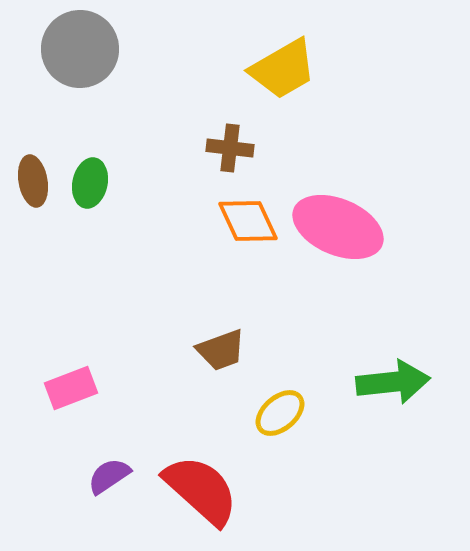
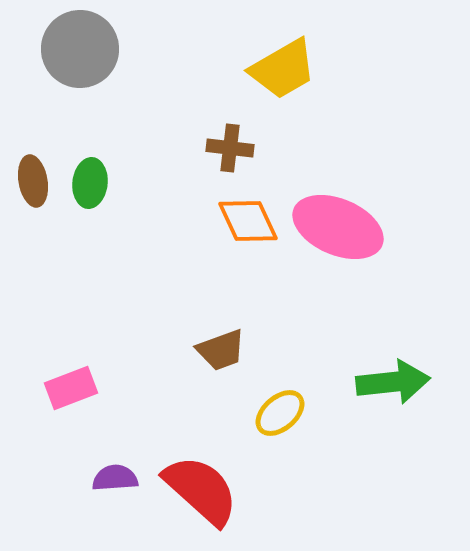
green ellipse: rotated 6 degrees counterclockwise
purple semicircle: moved 6 px right, 2 px down; rotated 30 degrees clockwise
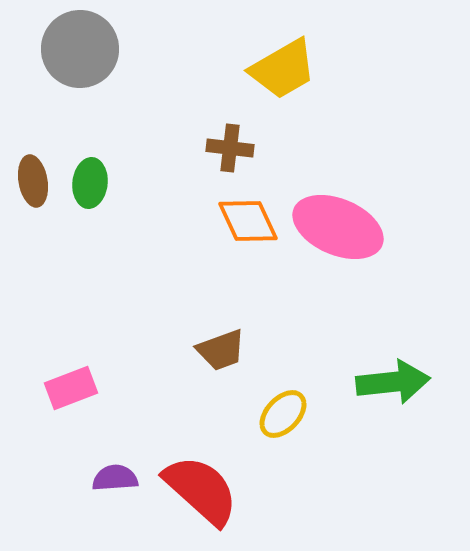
yellow ellipse: moved 3 px right, 1 px down; rotated 6 degrees counterclockwise
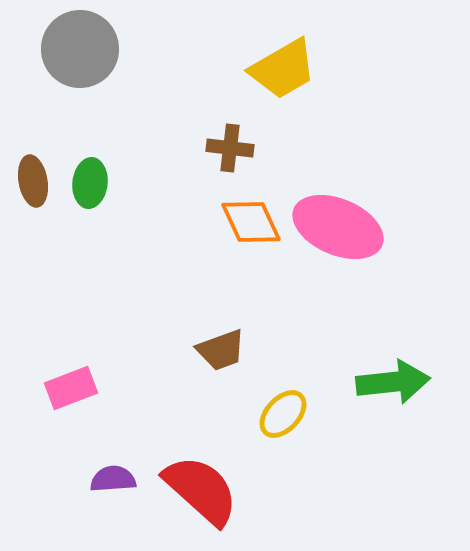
orange diamond: moved 3 px right, 1 px down
purple semicircle: moved 2 px left, 1 px down
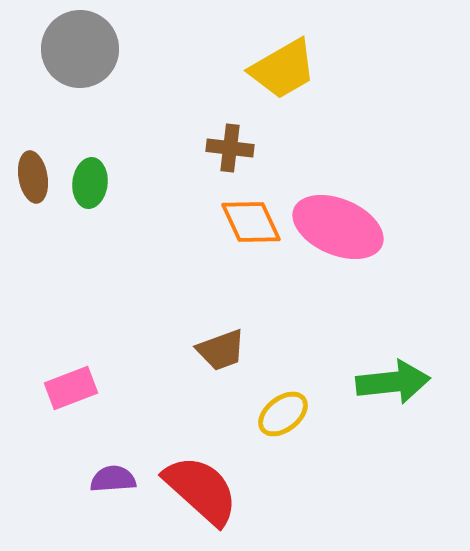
brown ellipse: moved 4 px up
yellow ellipse: rotated 9 degrees clockwise
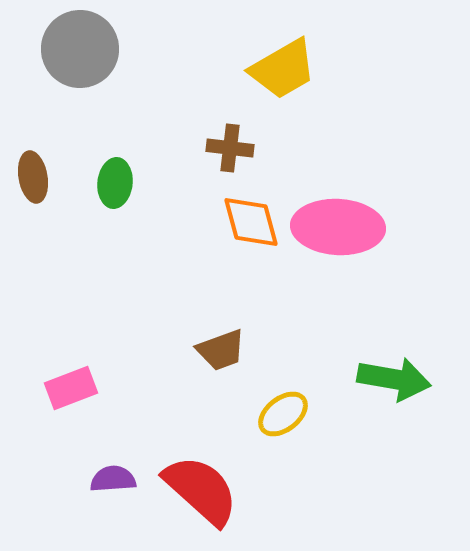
green ellipse: moved 25 px right
orange diamond: rotated 10 degrees clockwise
pink ellipse: rotated 20 degrees counterclockwise
green arrow: moved 1 px right, 3 px up; rotated 16 degrees clockwise
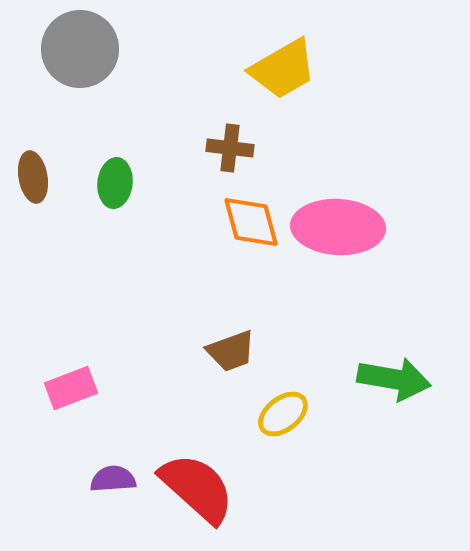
brown trapezoid: moved 10 px right, 1 px down
red semicircle: moved 4 px left, 2 px up
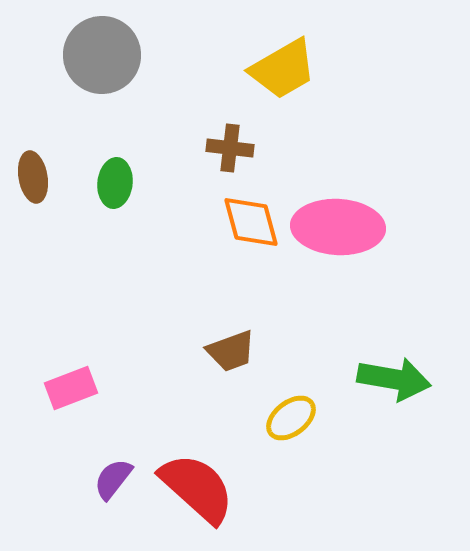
gray circle: moved 22 px right, 6 px down
yellow ellipse: moved 8 px right, 4 px down
purple semicircle: rotated 48 degrees counterclockwise
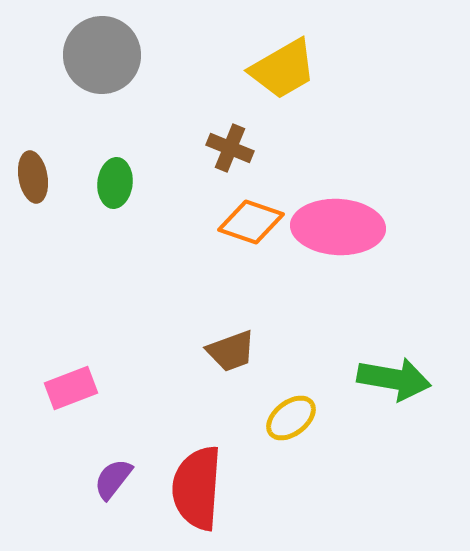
brown cross: rotated 15 degrees clockwise
orange diamond: rotated 56 degrees counterclockwise
red semicircle: rotated 128 degrees counterclockwise
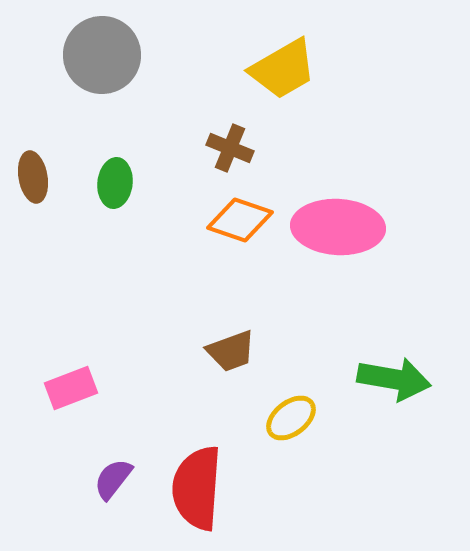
orange diamond: moved 11 px left, 2 px up
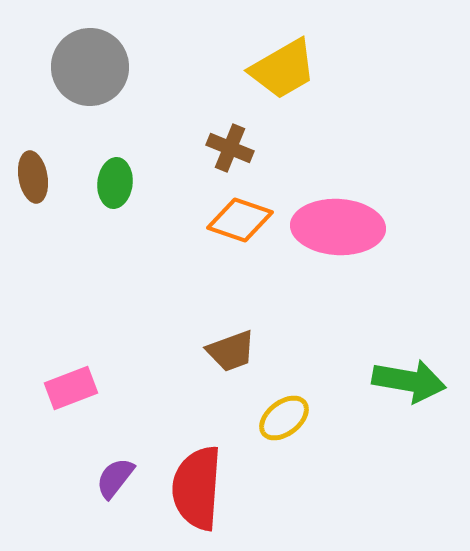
gray circle: moved 12 px left, 12 px down
green arrow: moved 15 px right, 2 px down
yellow ellipse: moved 7 px left
purple semicircle: moved 2 px right, 1 px up
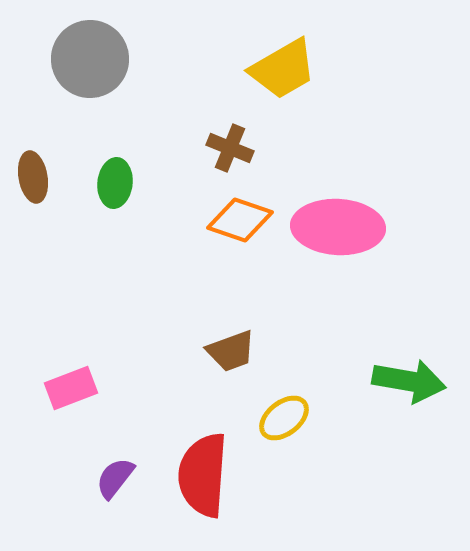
gray circle: moved 8 px up
red semicircle: moved 6 px right, 13 px up
